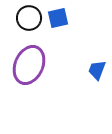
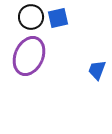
black circle: moved 2 px right, 1 px up
purple ellipse: moved 9 px up
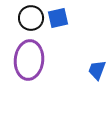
black circle: moved 1 px down
purple ellipse: moved 4 px down; rotated 18 degrees counterclockwise
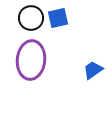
purple ellipse: moved 2 px right
blue trapezoid: moved 4 px left; rotated 35 degrees clockwise
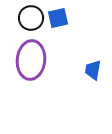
blue trapezoid: rotated 45 degrees counterclockwise
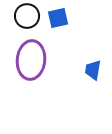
black circle: moved 4 px left, 2 px up
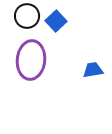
blue square: moved 2 px left, 3 px down; rotated 30 degrees counterclockwise
blue trapezoid: rotated 70 degrees clockwise
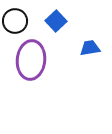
black circle: moved 12 px left, 5 px down
blue trapezoid: moved 3 px left, 22 px up
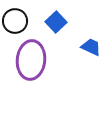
blue square: moved 1 px down
blue trapezoid: moved 1 px right, 1 px up; rotated 35 degrees clockwise
